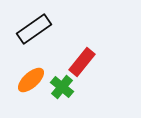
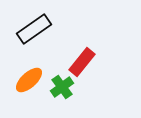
orange ellipse: moved 2 px left
green cross: rotated 15 degrees clockwise
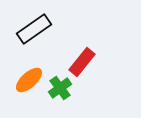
green cross: moved 2 px left, 1 px down
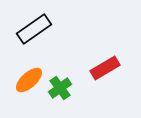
red rectangle: moved 23 px right, 6 px down; rotated 20 degrees clockwise
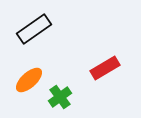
green cross: moved 9 px down
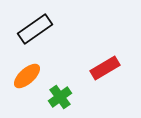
black rectangle: moved 1 px right
orange ellipse: moved 2 px left, 4 px up
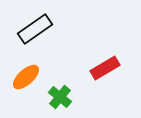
orange ellipse: moved 1 px left, 1 px down
green cross: rotated 15 degrees counterclockwise
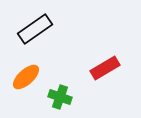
green cross: rotated 20 degrees counterclockwise
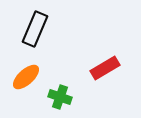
black rectangle: rotated 32 degrees counterclockwise
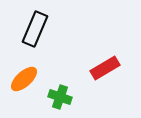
orange ellipse: moved 2 px left, 2 px down
